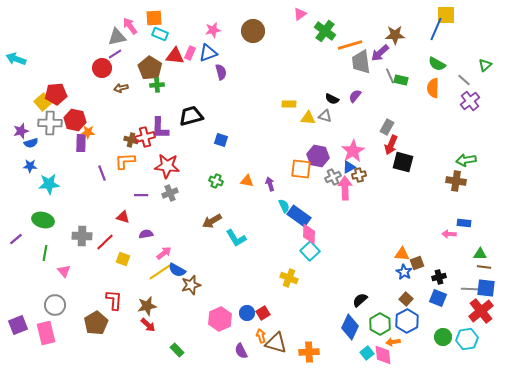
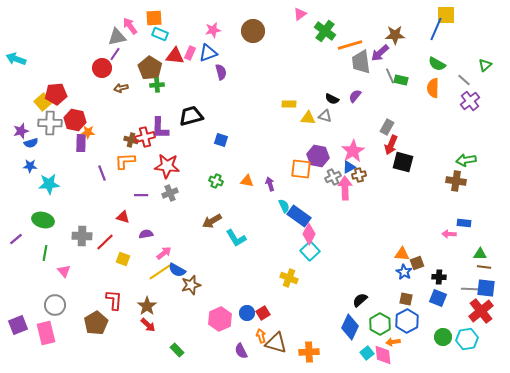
purple line at (115, 54): rotated 24 degrees counterclockwise
pink diamond at (309, 234): rotated 25 degrees clockwise
black cross at (439, 277): rotated 16 degrees clockwise
brown square at (406, 299): rotated 32 degrees counterclockwise
brown star at (147, 306): rotated 24 degrees counterclockwise
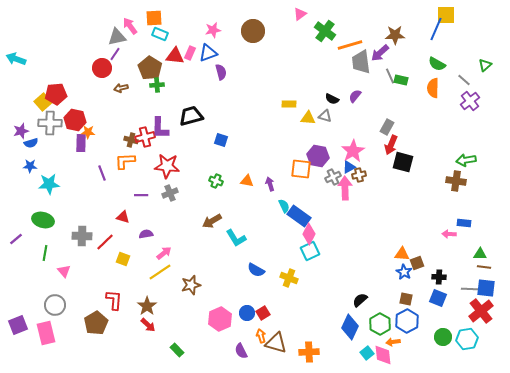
cyan square at (310, 251): rotated 18 degrees clockwise
blue semicircle at (177, 270): moved 79 px right
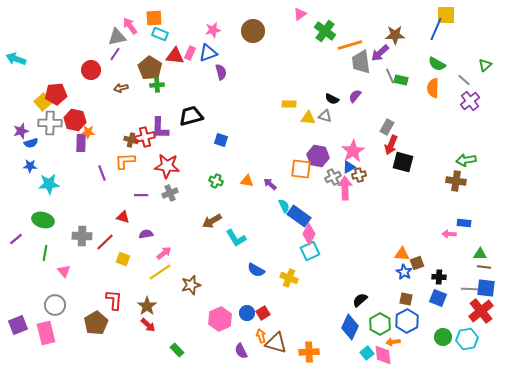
red circle at (102, 68): moved 11 px left, 2 px down
purple arrow at (270, 184): rotated 32 degrees counterclockwise
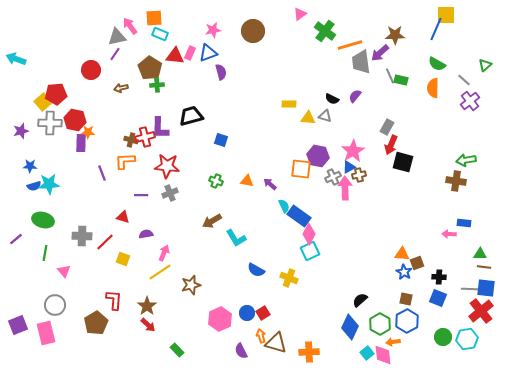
blue semicircle at (31, 143): moved 3 px right, 43 px down
pink arrow at (164, 253): rotated 28 degrees counterclockwise
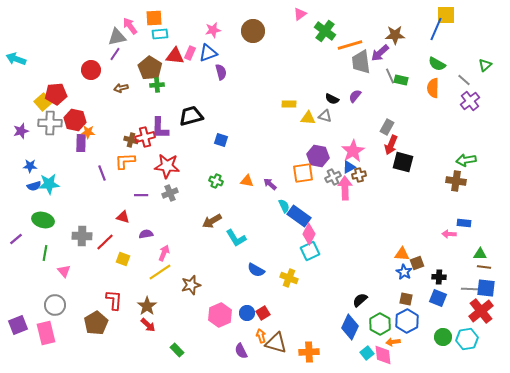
cyan rectangle at (160, 34): rotated 28 degrees counterclockwise
orange square at (301, 169): moved 2 px right, 4 px down; rotated 15 degrees counterclockwise
pink hexagon at (220, 319): moved 4 px up
